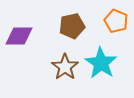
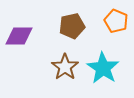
cyan star: moved 2 px right, 5 px down
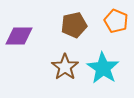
brown pentagon: moved 2 px right, 1 px up
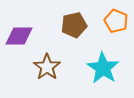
brown star: moved 18 px left
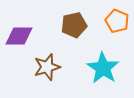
orange pentagon: moved 1 px right
brown star: rotated 20 degrees clockwise
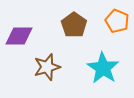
brown pentagon: rotated 25 degrees counterclockwise
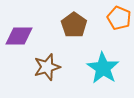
orange pentagon: moved 2 px right, 3 px up
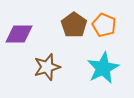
orange pentagon: moved 15 px left, 7 px down
purple diamond: moved 2 px up
cyan star: rotated 12 degrees clockwise
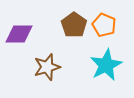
cyan star: moved 3 px right, 3 px up
